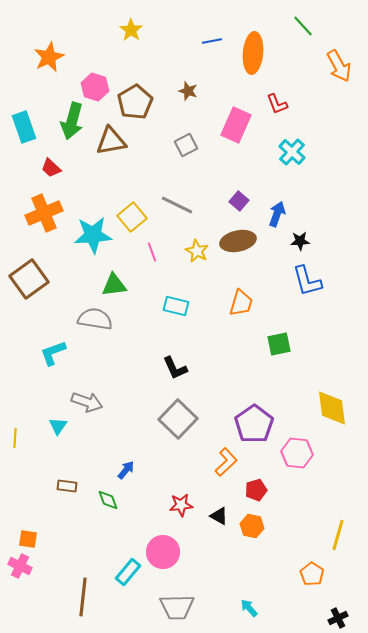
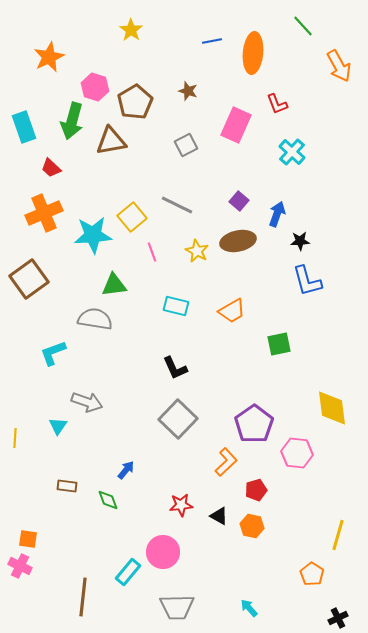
orange trapezoid at (241, 303): moved 9 px left, 8 px down; rotated 44 degrees clockwise
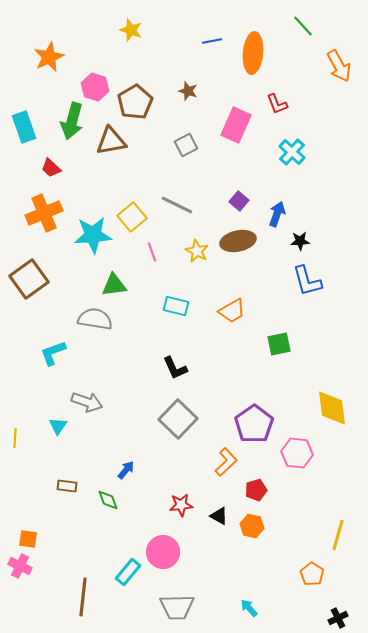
yellow star at (131, 30): rotated 15 degrees counterclockwise
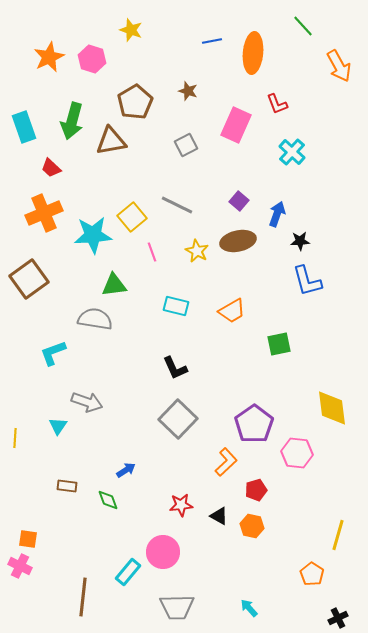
pink hexagon at (95, 87): moved 3 px left, 28 px up
blue arrow at (126, 470): rotated 18 degrees clockwise
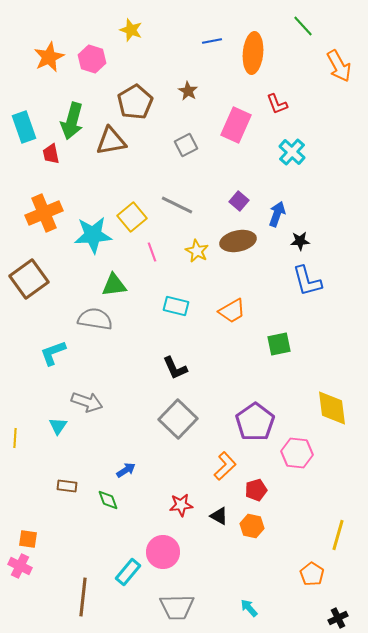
brown star at (188, 91): rotated 12 degrees clockwise
red trapezoid at (51, 168): moved 14 px up; rotated 35 degrees clockwise
purple pentagon at (254, 424): moved 1 px right, 2 px up
orange L-shape at (226, 462): moved 1 px left, 4 px down
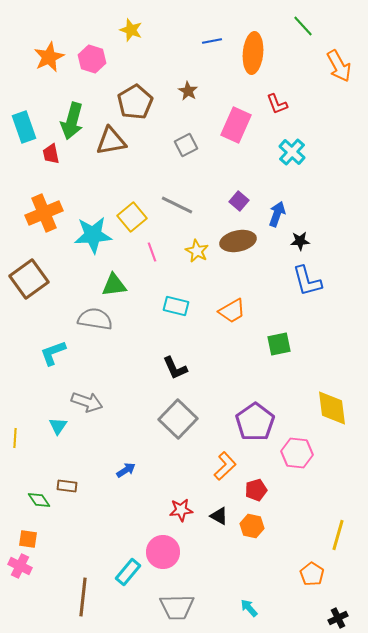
green diamond at (108, 500): moved 69 px left; rotated 15 degrees counterclockwise
red star at (181, 505): moved 5 px down
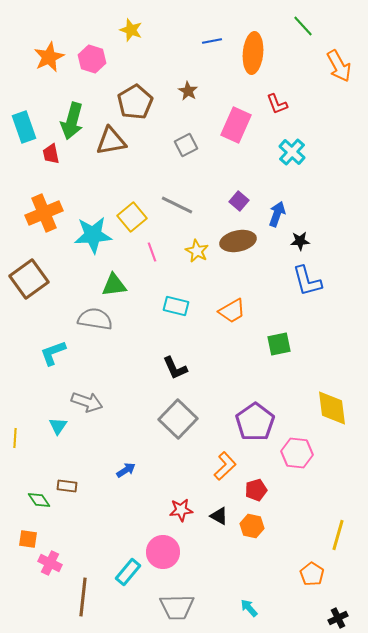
pink cross at (20, 566): moved 30 px right, 3 px up
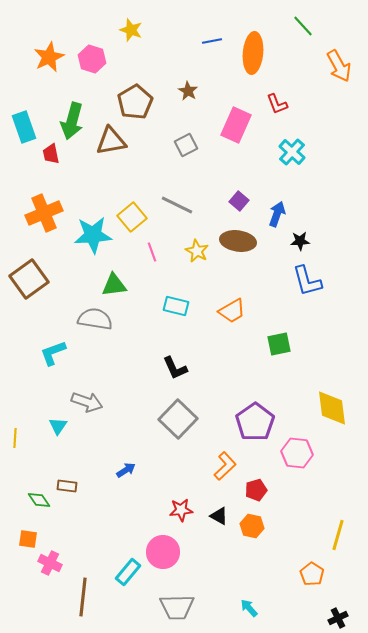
brown ellipse at (238, 241): rotated 20 degrees clockwise
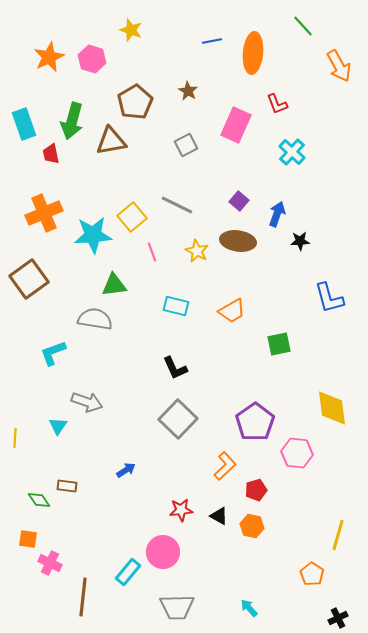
cyan rectangle at (24, 127): moved 3 px up
blue L-shape at (307, 281): moved 22 px right, 17 px down
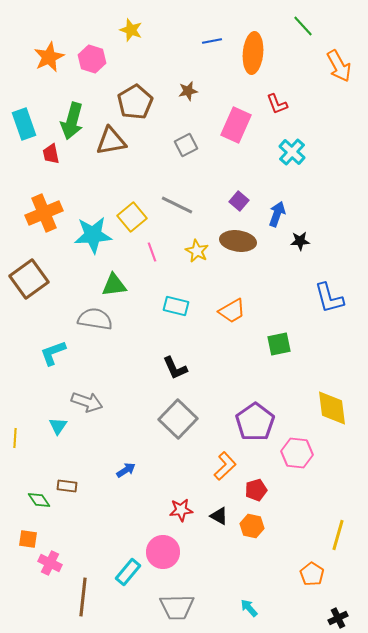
brown star at (188, 91): rotated 30 degrees clockwise
